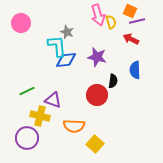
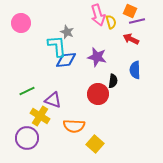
red circle: moved 1 px right, 1 px up
yellow cross: rotated 18 degrees clockwise
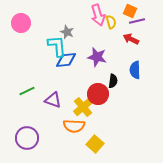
yellow cross: moved 43 px right, 9 px up; rotated 18 degrees clockwise
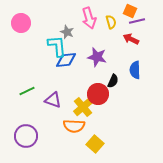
pink arrow: moved 9 px left, 3 px down
black semicircle: rotated 16 degrees clockwise
purple circle: moved 1 px left, 2 px up
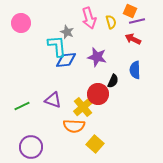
red arrow: moved 2 px right
green line: moved 5 px left, 15 px down
purple circle: moved 5 px right, 11 px down
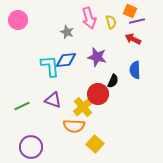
pink circle: moved 3 px left, 3 px up
cyan L-shape: moved 7 px left, 20 px down
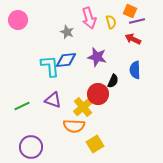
yellow square: rotated 18 degrees clockwise
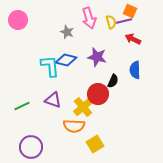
purple line: moved 13 px left
blue diamond: rotated 20 degrees clockwise
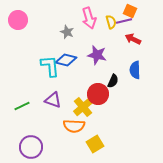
purple star: moved 2 px up
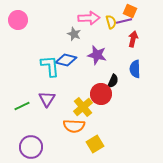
pink arrow: rotated 75 degrees counterclockwise
gray star: moved 7 px right, 2 px down
red arrow: rotated 77 degrees clockwise
blue semicircle: moved 1 px up
red circle: moved 3 px right
purple triangle: moved 6 px left, 1 px up; rotated 42 degrees clockwise
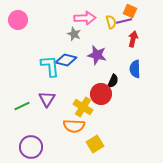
pink arrow: moved 4 px left
yellow cross: rotated 18 degrees counterclockwise
